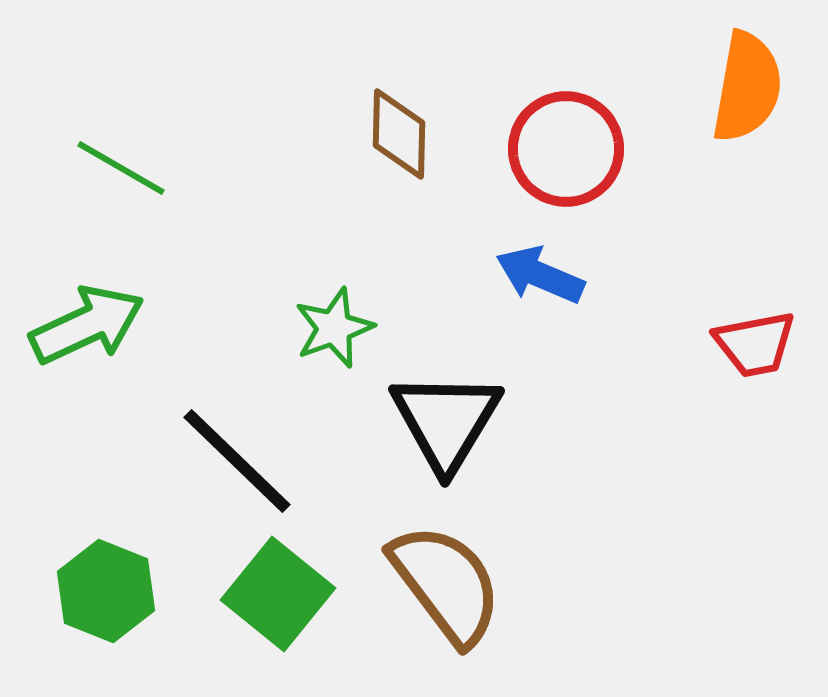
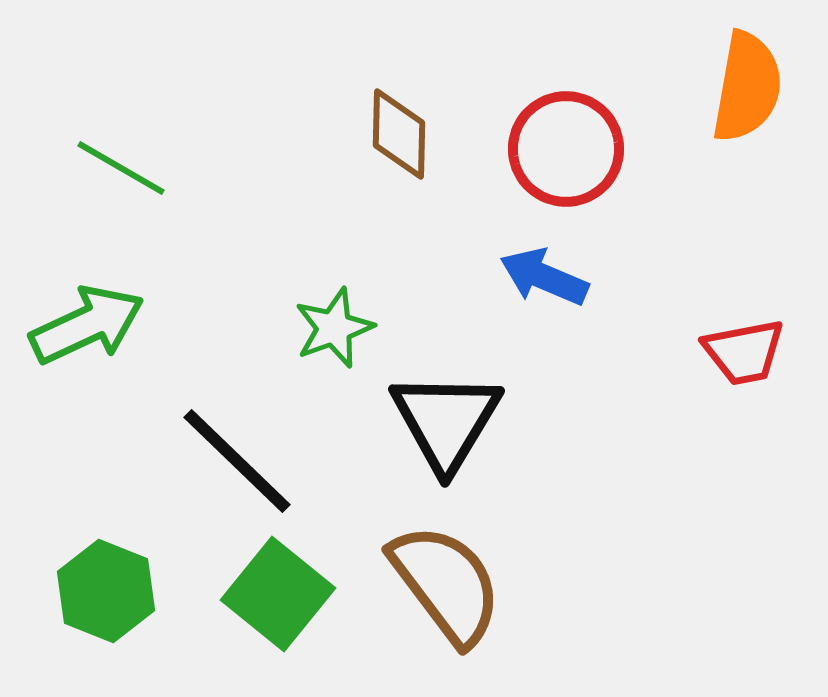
blue arrow: moved 4 px right, 2 px down
red trapezoid: moved 11 px left, 8 px down
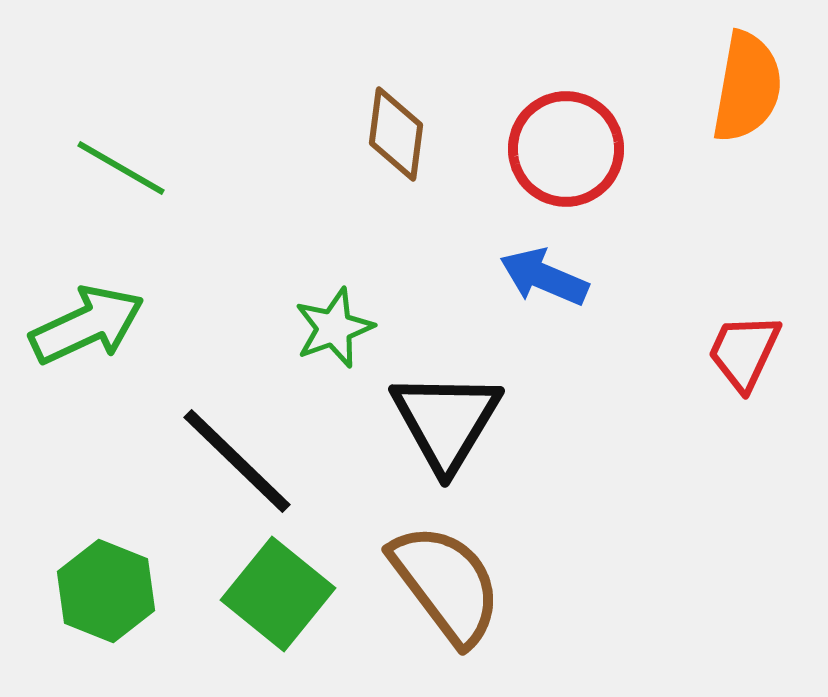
brown diamond: moved 3 px left; rotated 6 degrees clockwise
red trapezoid: rotated 126 degrees clockwise
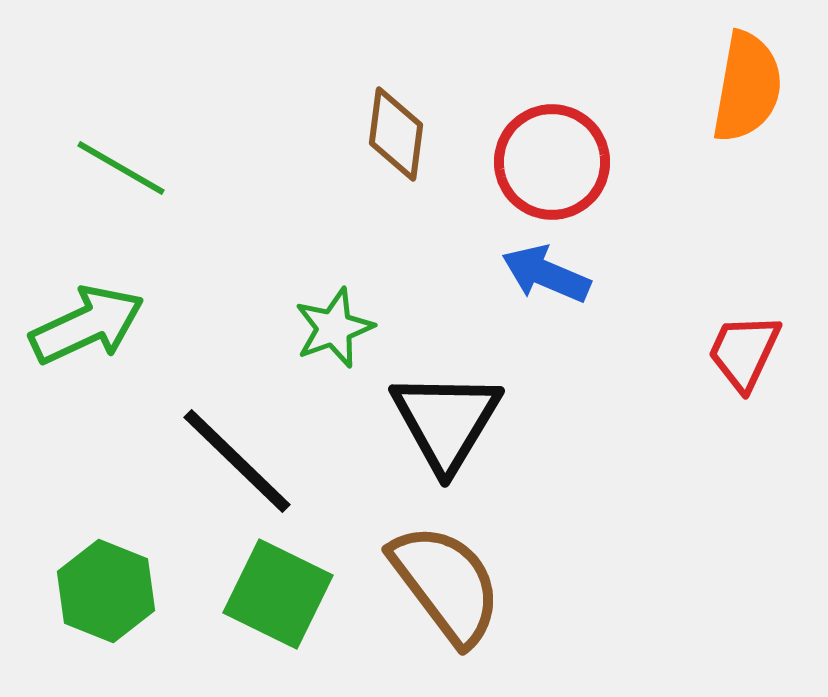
red circle: moved 14 px left, 13 px down
blue arrow: moved 2 px right, 3 px up
green square: rotated 13 degrees counterclockwise
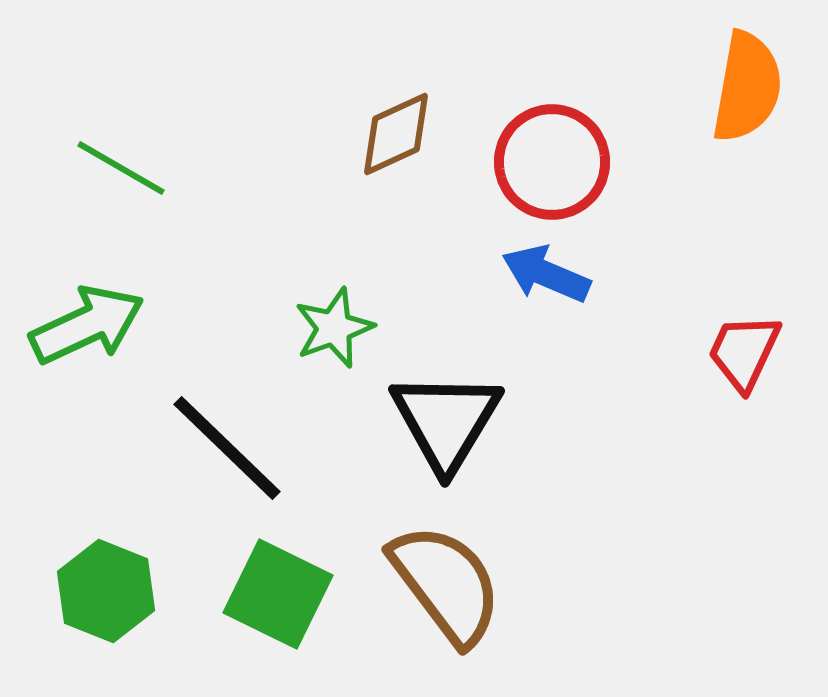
brown diamond: rotated 58 degrees clockwise
black line: moved 10 px left, 13 px up
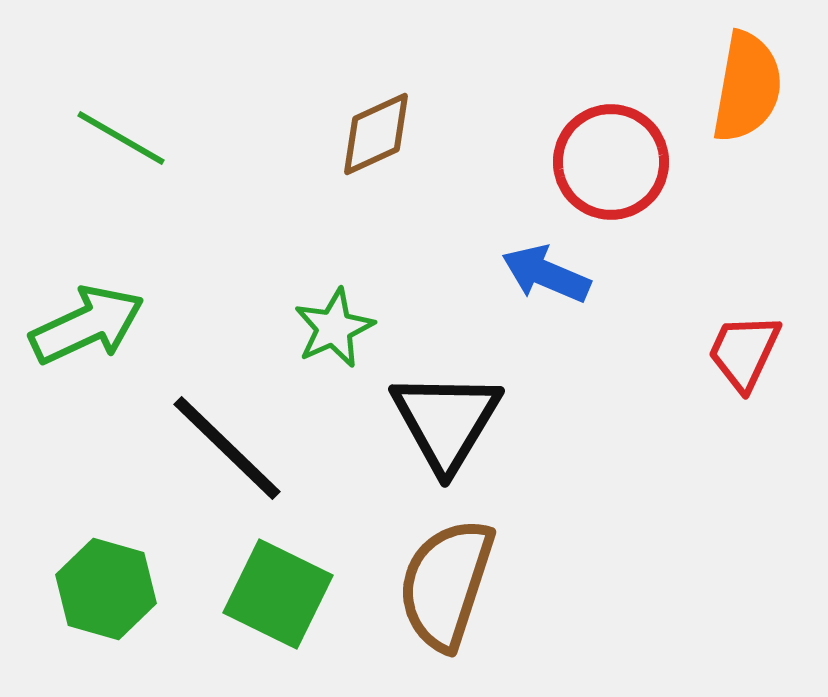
brown diamond: moved 20 px left
red circle: moved 59 px right
green line: moved 30 px up
green star: rotated 4 degrees counterclockwise
brown semicircle: rotated 125 degrees counterclockwise
green hexagon: moved 2 px up; rotated 6 degrees counterclockwise
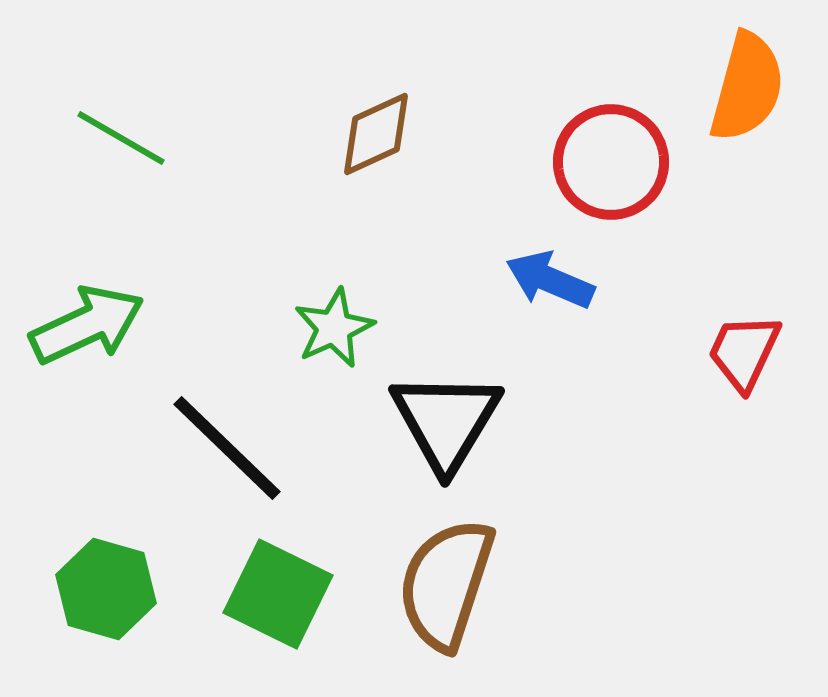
orange semicircle: rotated 5 degrees clockwise
blue arrow: moved 4 px right, 6 px down
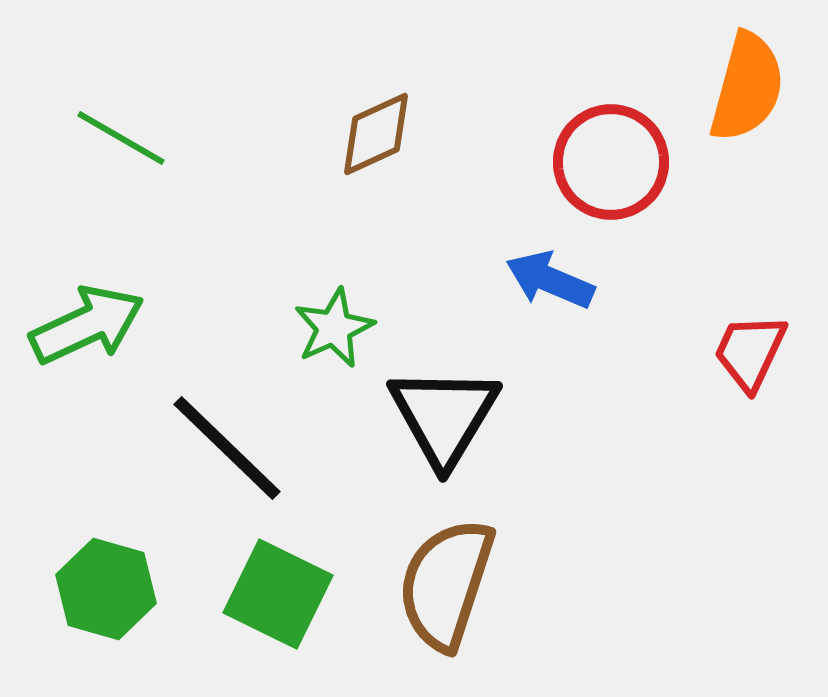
red trapezoid: moved 6 px right
black triangle: moved 2 px left, 5 px up
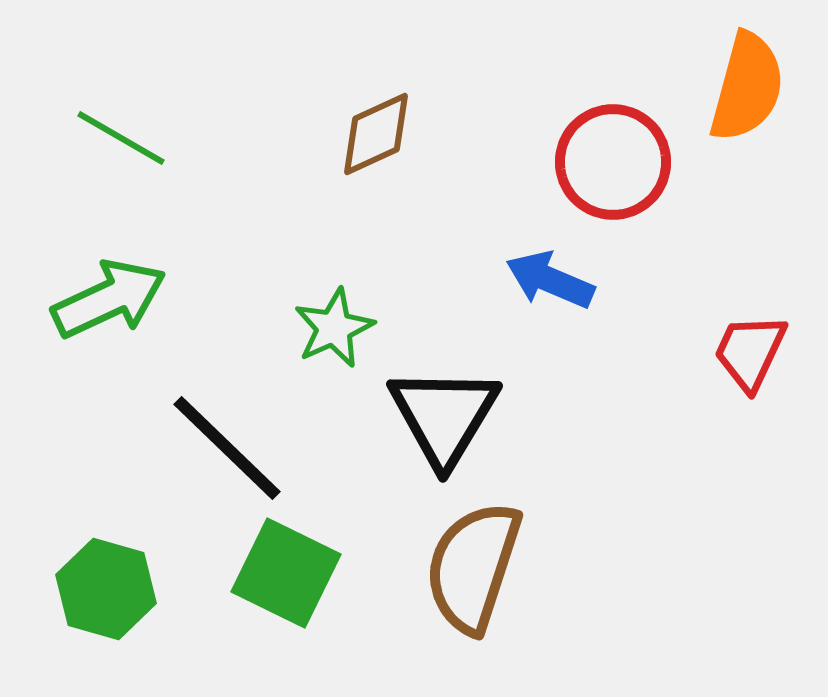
red circle: moved 2 px right
green arrow: moved 22 px right, 26 px up
brown semicircle: moved 27 px right, 17 px up
green square: moved 8 px right, 21 px up
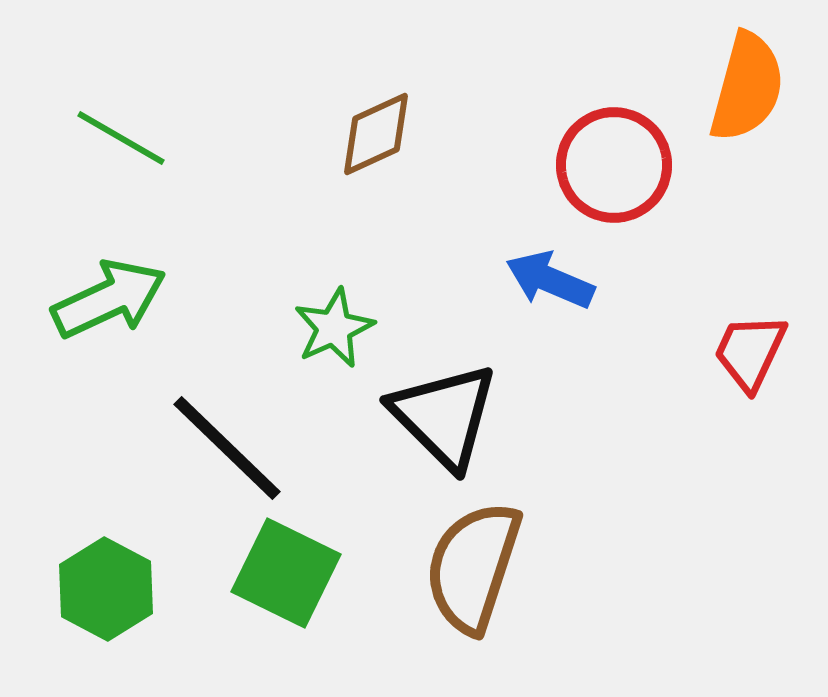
red circle: moved 1 px right, 3 px down
black triangle: rotated 16 degrees counterclockwise
green hexagon: rotated 12 degrees clockwise
